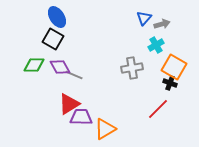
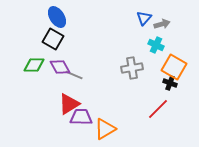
cyan cross: rotated 35 degrees counterclockwise
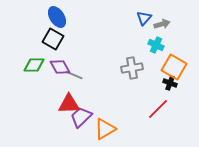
red triangle: rotated 30 degrees clockwise
purple trapezoid: rotated 45 degrees counterclockwise
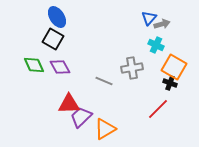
blue triangle: moved 5 px right
green diamond: rotated 65 degrees clockwise
gray line: moved 30 px right, 6 px down
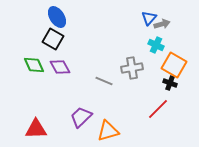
orange square: moved 2 px up
red triangle: moved 33 px left, 25 px down
orange triangle: moved 3 px right, 2 px down; rotated 15 degrees clockwise
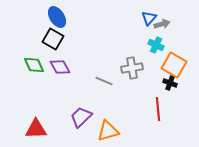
red line: rotated 50 degrees counterclockwise
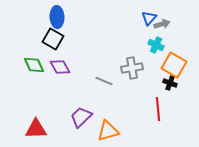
blue ellipse: rotated 30 degrees clockwise
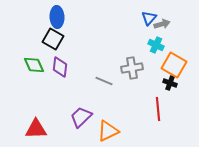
purple diamond: rotated 35 degrees clockwise
orange triangle: rotated 10 degrees counterclockwise
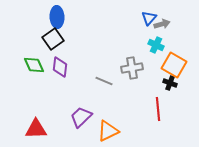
black square: rotated 25 degrees clockwise
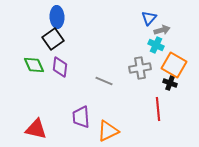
gray arrow: moved 6 px down
gray cross: moved 8 px right
purple trapezoid: rotated 50 degrees counterclockwise
red triangle: rotated 15 degrees clockwise
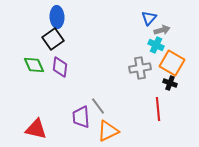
orange square: moved 2 px left, 2 px up
gray line: moved 6 px left, 25 px down; rotated 30 degrees clockwise
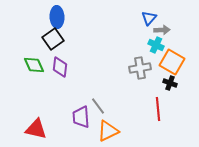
gray arrow: rotated 14 degrees clockwise
orange square: moved 1 px up
